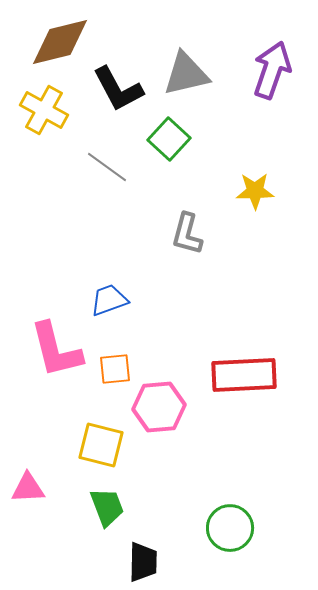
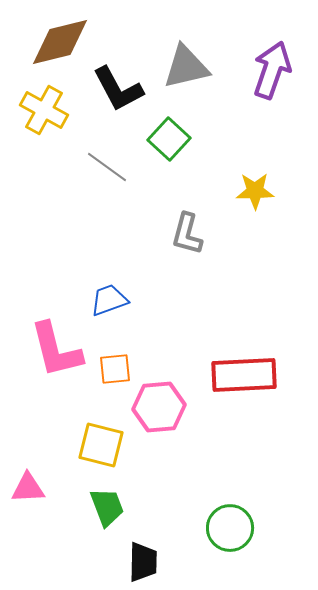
gray triangle: moved 7 px up
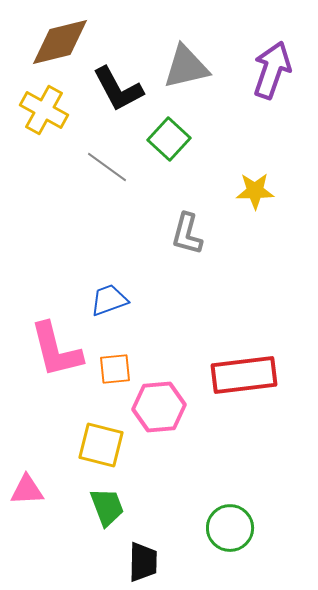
red rectangle: rotated 4 degrees counterclockwise
pink triangle: moved 1 px left, 2 px down
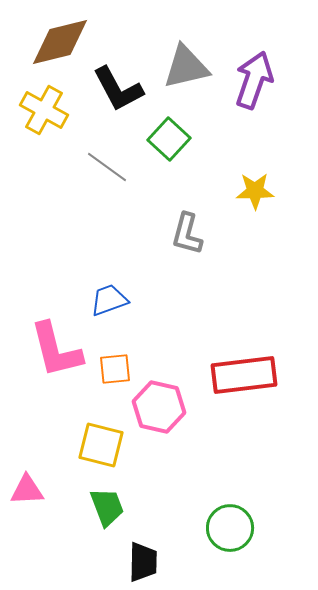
purple arrow: moved 18 px left, 10 px down
pink hexagon: rotated 18 degrees clockwise
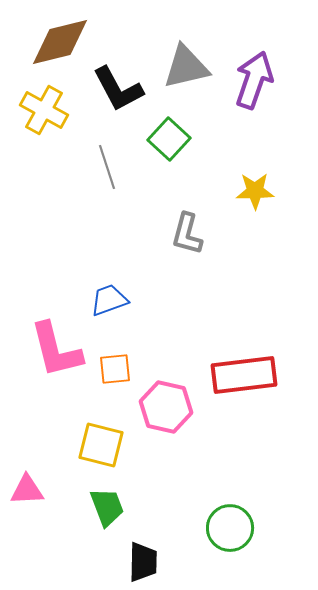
gray line: rotated 36 degrees clockwise
pink hexagon: moved 7 px right
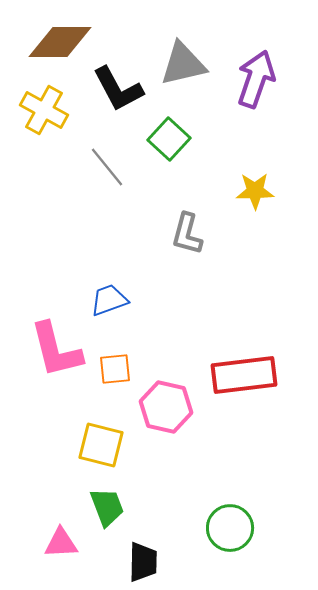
brown diamond: rotated 14 degrees clockwise
gray triangle: moved 3 px left, 3 px up
purple arrow: moved 2 px right, 1 px up
gray line: rotated 21 degrees counterclockwise
pink triangle: moved 34 px right, 53 px down
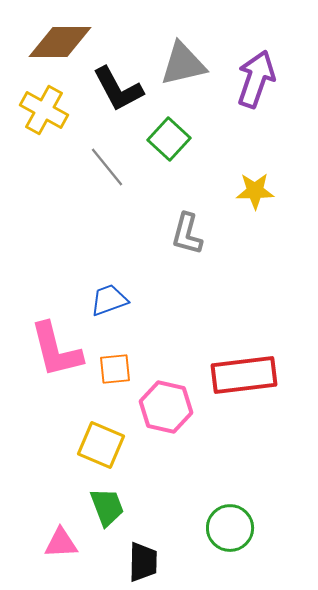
yellow square: rotated 9 degrees clockwise
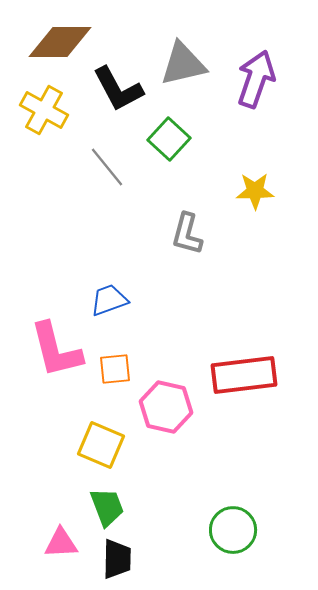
green circle: moved 3 px right, 2 px down
black trapezoid: moved 26 px left, 3 px up
